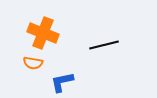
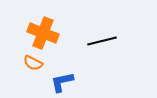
black line: moved 2 px left, 4 px up
orange semicircle: rotated 18 degrees clockwise
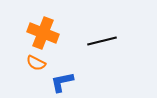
orange semicircle: moved 3 px right
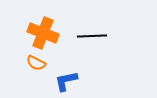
black line: moved 10 px left, 5 px up; rotated 12 degrees clockwise
blue L-shape: moved 4 px right, 1 px up
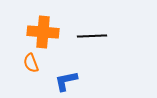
orange cross: moved 1 px up; rotated 16 degrees counterclockwise
orange semicircle: moved 5 px left; rotated 42 degrees clockwise
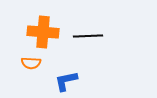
black line: moved 4 px left
orange semicircle: rotated 66 degrees counterclockwise
